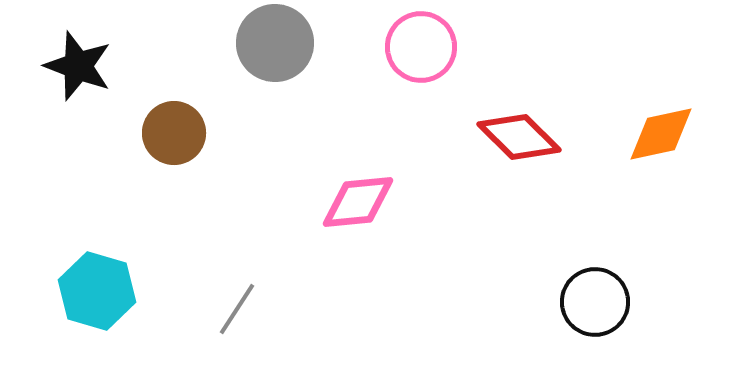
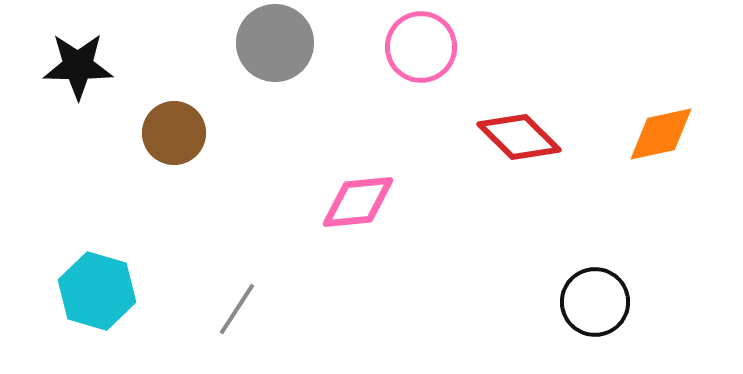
black star: rotated 20 degrees counterclockwise
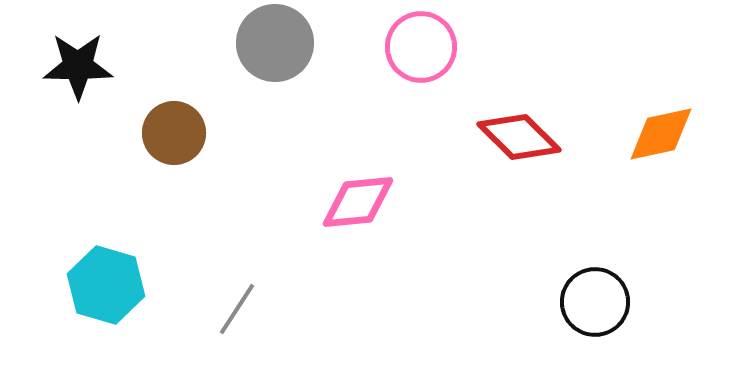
cyan hexagon: moved 9 px right, 6 px up
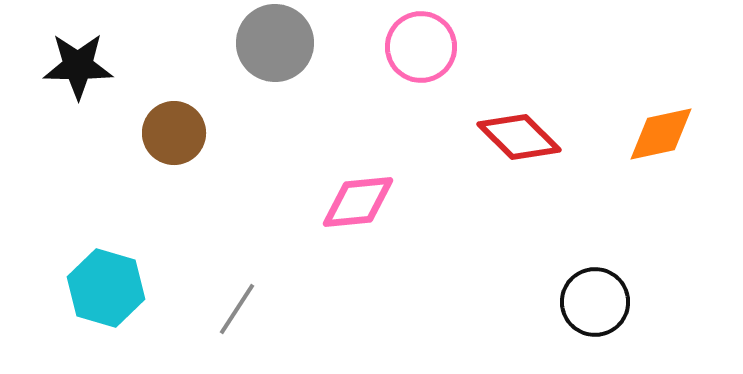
cyan hexagon: moved 3 px down
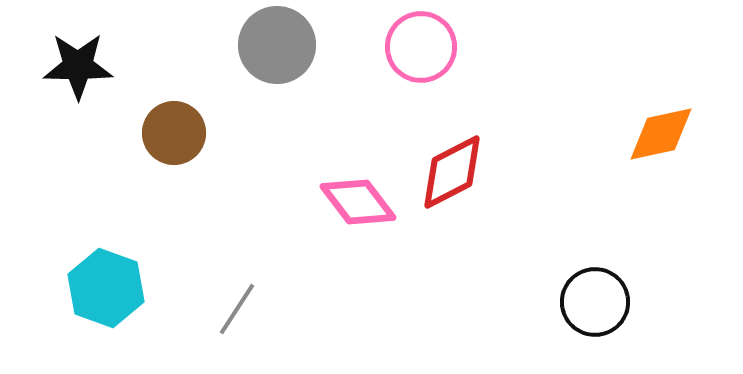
gray circle: moved 2 px right, 2 px down
red diamond: moved 67 px left, 35 px down; rotated 72 degrees counterclockwise
pink diamond: rotated 58 degrees clockwise
cyan hexagon: rotated 4 degrees clockwise
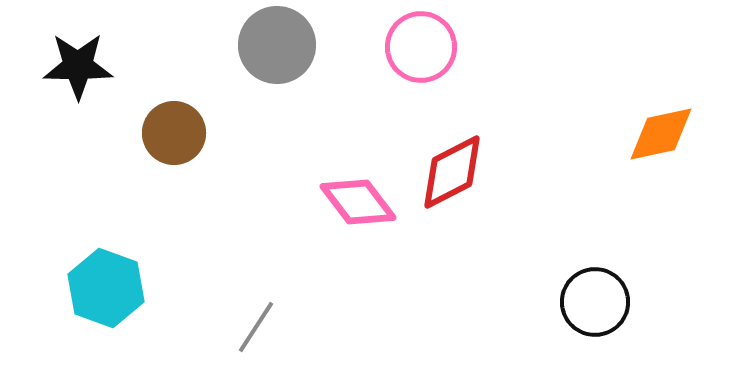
gray line: moved 19 px right, 18 px down
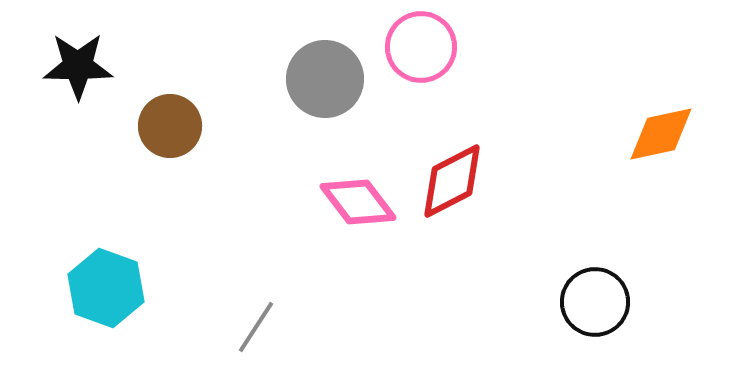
gray circle: moved 48 px right, 34 px down
brown circle: moved 4 px left, 7 px up
red diamond: moved 9 px down
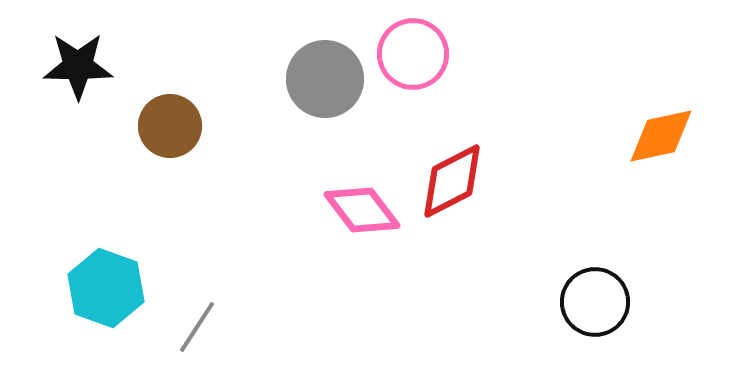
pink circle: moved 8 px left, 7 px down
orange diamond: moved 2 px down
pink diamond: moved 4 px right, 8 px down
gray line: moved 59 px left
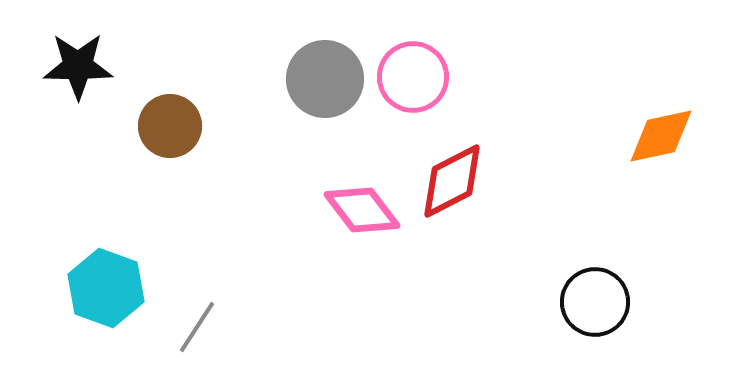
pink circle: moved 23 px down
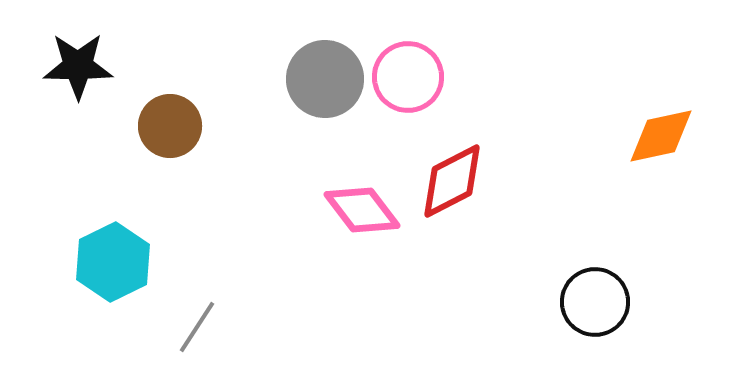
pink circle: moved 5 px left
cyan hexagon: moved 7 px right, 26 px up; rotated 14 degrees clockwise
